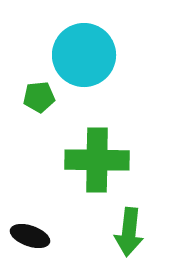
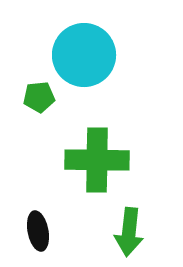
black ellipse: moved 8 px right, 5 px up; rotated 60 degrees clockwise
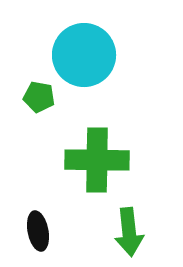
green pentagon: rotated 16 degrees clockwise
green arrow: rotated 12 degrees counterclockwise
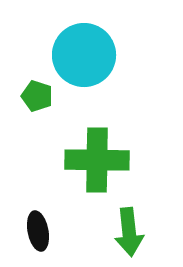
green pentagon: moved 2 px left, 1 px up; rotated 8 degrees clockwise
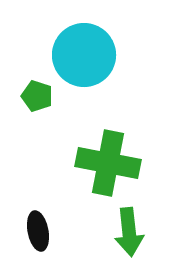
green cross: moved 11 px right, 3 px down; rotated 10 degrees clockwise
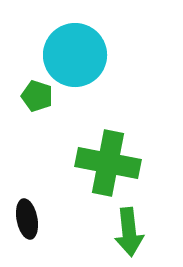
cyan circle: moved 9 px left
black ellipse: moved 11 px left, 12 px up
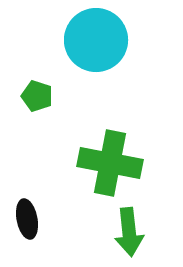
cyan circle: moved 21 px right, 15 px up
green cross: moved 2 px right
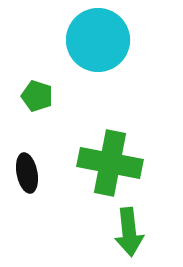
cyan circle: moved 2 px right
black ellipse: moved 46 px up
